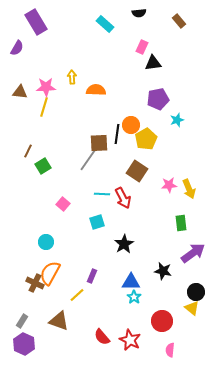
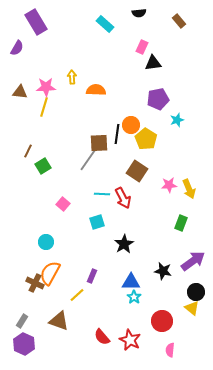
yellow pentagon at (146, 139): rotated 10 degrees counterclockwise
green rectangle at (181, 223): rotated 28 degrees clockwise
purple arrow at (193, 253): moved 8 px down
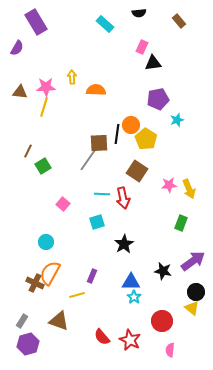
red arrow at (123, 198): rotated 15 degrees clockwise
yellow line at (77, 295): rotated 28 degrees clockwise
purple hexagon at (24, 344): moved 4 px right; rotated 20 degrees clockwise
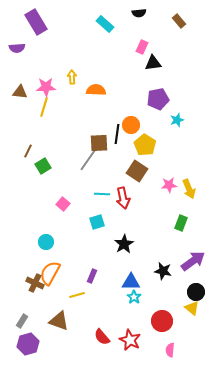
purple semicircle at (17, 48): rotated 56 degrees clockwise
yellow pentagon at (146, 139): moved 1 px left, 6 px down
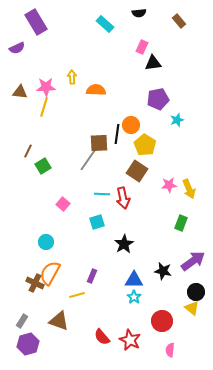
purple semicircle at (17, 48): rotated 21 degrees counterclockwise
blue triangle at (131, 282): moved 3 px right, 2 px up
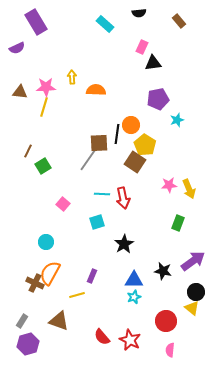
brown square at (137, 171): moved 2 px left, 9 px up
green rectangle at (181, 223): moved 3 px left
cyan star at (134, 297): rotated 16 degrees clockwise
red circle at (162, 321): moved 4 px right
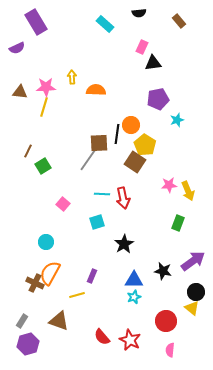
yellow arrow at (189, 189): moved 1 px left, 2 px down
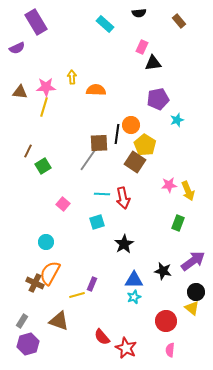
purple rectangle at (92, 276): moved 8 px down
red star at (130, 340): moved 4 px left, 8 px down
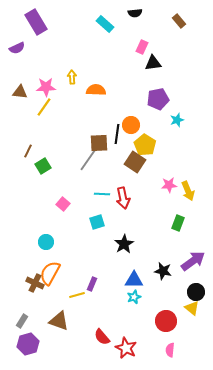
black semicircle at (139, 13): moved 4 px left
yellow line at (44, 107): rotated 18 degrees clockwise
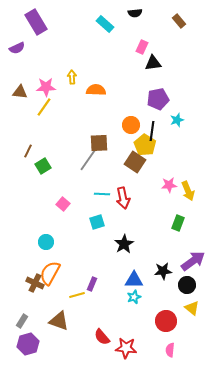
black line at (117, 134): moved 35 px right, 3 px up
black star at (163, 271): rotated 18 degrees counterclockwise
black circle at (196, 292): moved 9 px left, 7 px up
red star at (126, 348): rotated 20 degrees counterclockwise
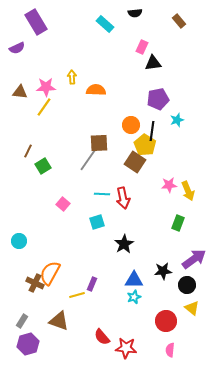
cyan circle at (46, 242): moved 27 px left, 1 px up
purple arrow at (193, 261): moved 1 px right, 2 px up
